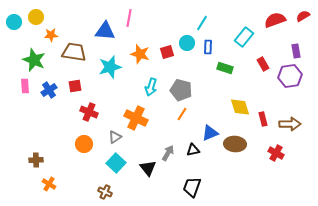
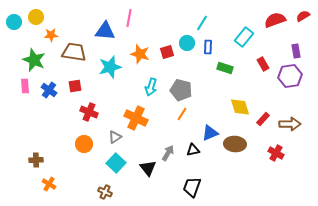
blue cross at (49, 90): rotated 21 degrees counterclockwise
red rectangle at (263, 119): rotated 56 degrees clockwise
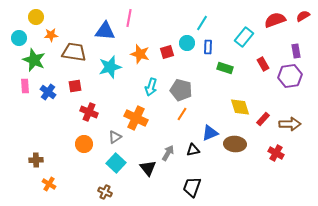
cyan circle at (14, 22): moved 5 px right, 16 px down
blue cross at (49, 90): moved 1 px left, 2 px down
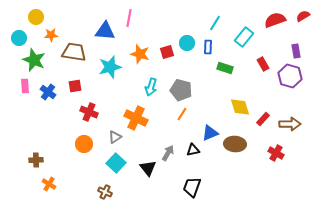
cyan line at (202, 23): moved 13 px right
purple hexagon at (290, 76): rotated 25 degrees clockwise
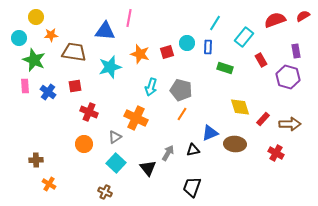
red rectangle at (263, 64): moved 2 px left, 4 px up
purple hexagon at (290, 76): moved 2 px left, 1 px down
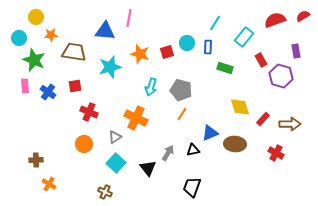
purple hexagon at (288, 77): moved 7 px left, 1 px up
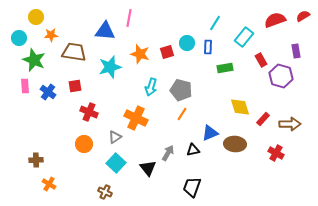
green rectangle at (225, 68): rotated 28 degrees counterclockwise
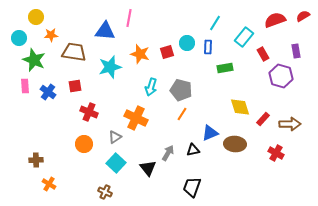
red rectangle at (261, 60): moved 2 px right, 6 px up
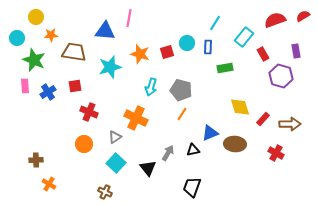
cyan circle at (19, 38): moved 2 px left
blue cross at (48, 92): rotated 21 degrees clockwise
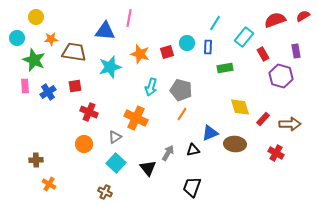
orange star at (51, 35): moved 4 px down
